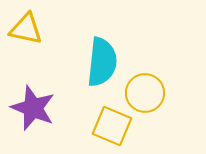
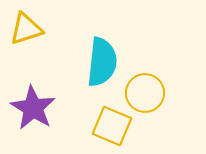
yellow triangle: rotated 30 degrees counterclockwise
purple star: rotated 9 degrees clockwise
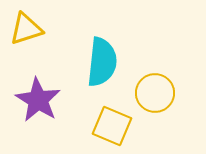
yellow circle: moved 10 px right
purple star: moved 5 px right, 8 px up
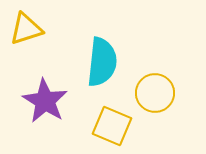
purple star: moved 7 px right, 1 px down
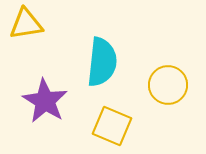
yellow triangle: moved 5 px up; rotated 9 degrees clockwise
yellow circle: moved 13 px right, 8 px up
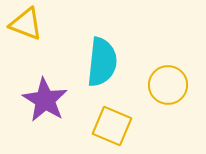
yellow triangle: rotated 30 degrees clockwise
purple star: moved 1 px up
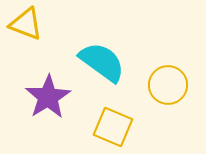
cyan semicircle: rotated 60 degrees counterclockwise
purple star: moved 3 px right, 3 px up; rotated 9 degrees clockwise
yellow square: moved 1 px right, 1 px down
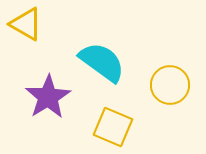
yellow triangle: rotated 9 degrees clockwise
yellow circle: moved 2 px right
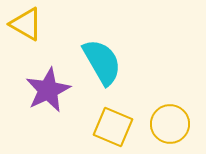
cyan semicircle: rotated 24 degrees clockwise
yellow circle: moved 39 px down
purple star: moved 7 px up; rotated 6 degrees clockwise
